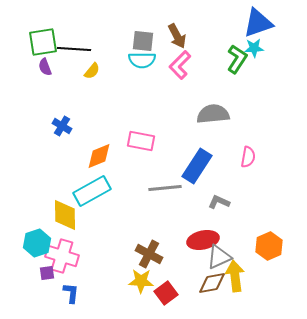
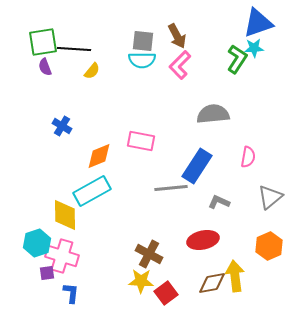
gray line: moved 6 px right
gray triangle: moved 51 px right, 60 px up; rotated 16 degrees counterclockwise
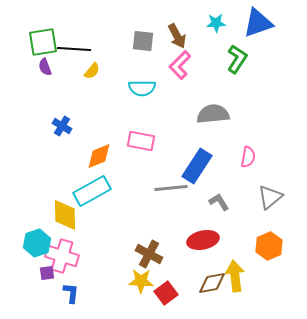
cyan star: moved 38 px left, 25 px up
cyan semicircle: moved 28 px down
gray L-shape: rotated 35 degrees clockwise
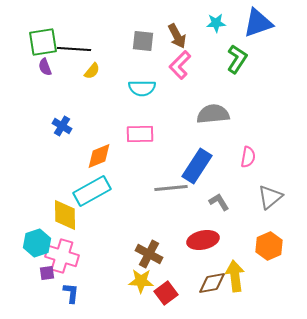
pink rectangle: moved 1 px left, 7 px up; rotated 12 degrees counterclockwise
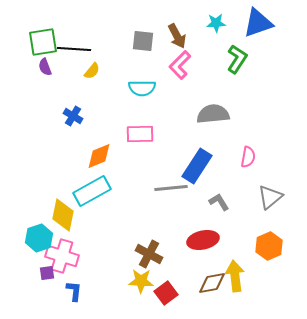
blue cross: moved 11 px right, 10 px up
yellow diamond: moved 2 px left; rotated 12 degrees clockwise
cyan hexagon: moved 2 px right, 5 px up
blue L-shape: moved 3 px right, 2 px up
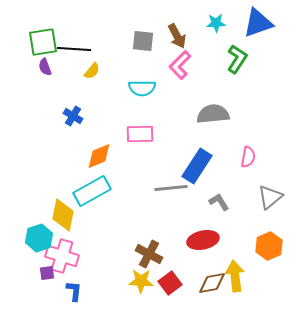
red square: moved 4 px right, 10 px up
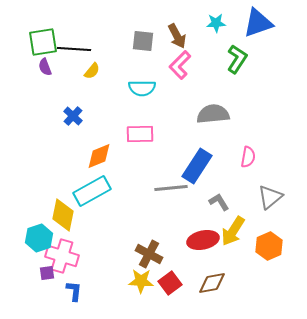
blue cross: rotated 12 degrees clockwise
yellow arrow: moved 2 px left, 45 px up; rotated 140 degrees counterclockwise
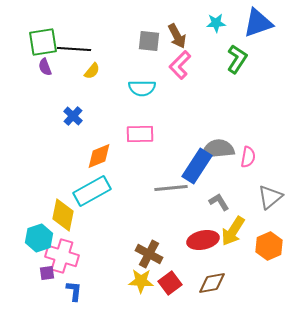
gray square: moved 6 px right
gray semicircle: moved 5 px right, 35 px down
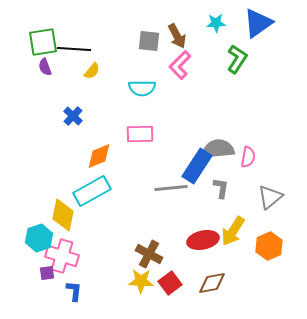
blue triangle: rotated 16 degrees counterclockwise
gray L-shape: moved 2 px right, 14 px up; rotated 40 degrees clockwise
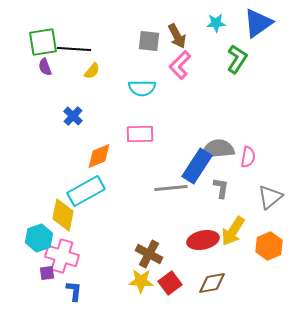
cyan rectangle: moved 6 px left
